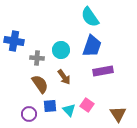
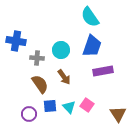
blue cross: moved 2 px right
cyan triangle: moved 3 px up
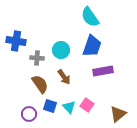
blue square: rotated 24 degrees clockwise
brown triangle: rotated 24 degrees clockwise
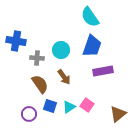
cyan triangle: rotated 40 degrees clockwise
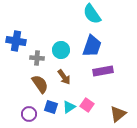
cyan semicircle: moved 2 px right, 3 px up
blue square: moved 1 px right, 1 px down
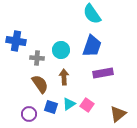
purple rectangle: moved 2 px down
brown arrow: rotated 147 degrees counterclockwise
cyan triangle: moved 3 px up
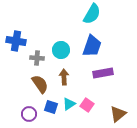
cyan semicircle: rotated 115 degrees counterclockwise
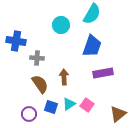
cyan circle: moved 25 px up
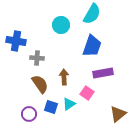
pink square: moved 12 px up
